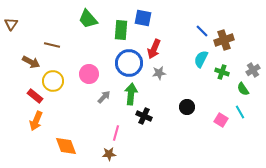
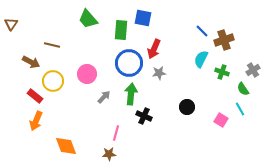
pink circle: moved 2 px left
cyan line: moved 3 px up
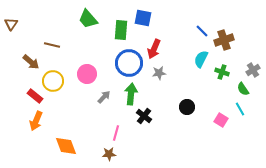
brown arrow: rotated 12 degrees clockwise
black cross: rotated 14 degrees clockwise
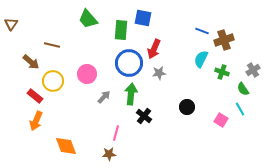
blue line: rotated 24 degrees counterclockwise
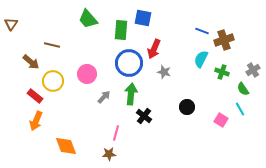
gray star: moved 5 px right, 1 px up; rotated 24 degrees clockwise
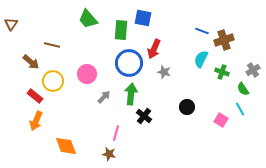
brown star: rotated 16 degrees clockwise
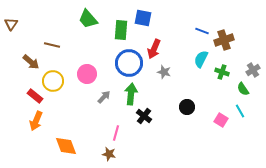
cyan line: moved 2 px down
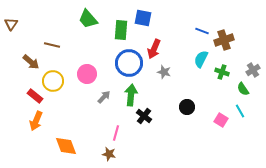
green arrow: moved 1 px down
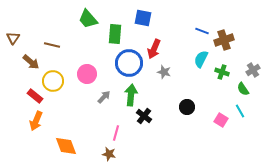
brown triangle: moved 2 px right, 14 px down
green rectangle: moved 6 px left, 4 px down
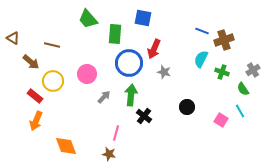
brown triangle: rotated 32 degrees counterclockwise
